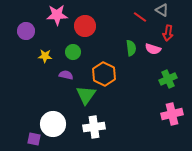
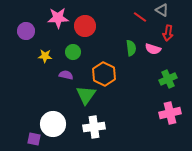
pink star: moved 1 px right, 3 px down
pink cross: moved 2 px left, 1 px up
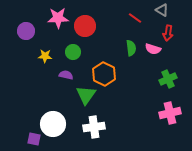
red line: moved 5 px left, 1 px down
